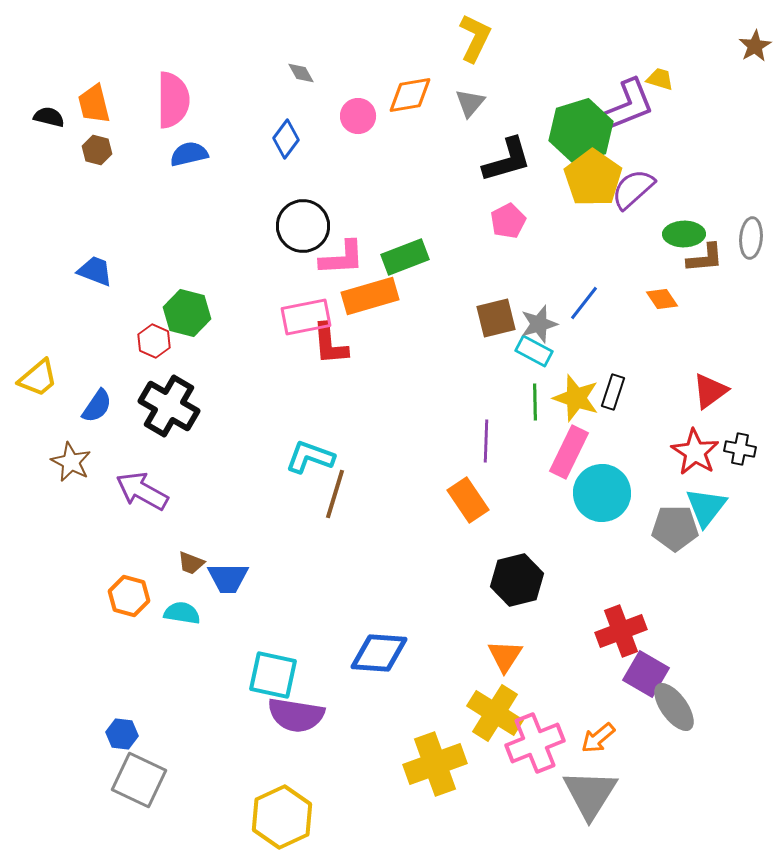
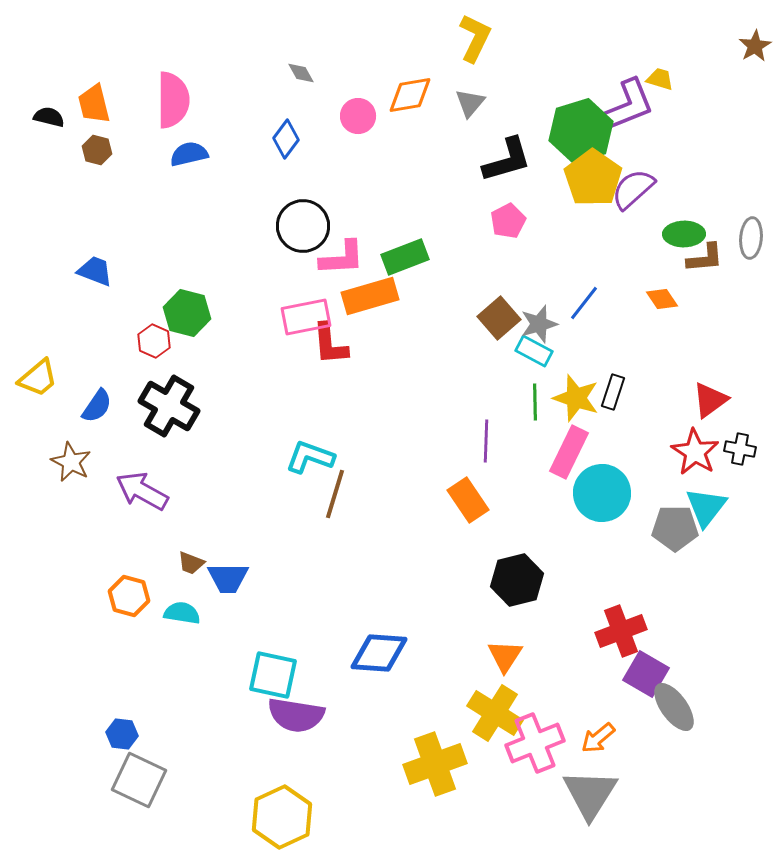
brown square at (496, 318): moved 3 px right; rotated 27 degrees counterclockwise
red triangle at (710, 391): moved 9 px down
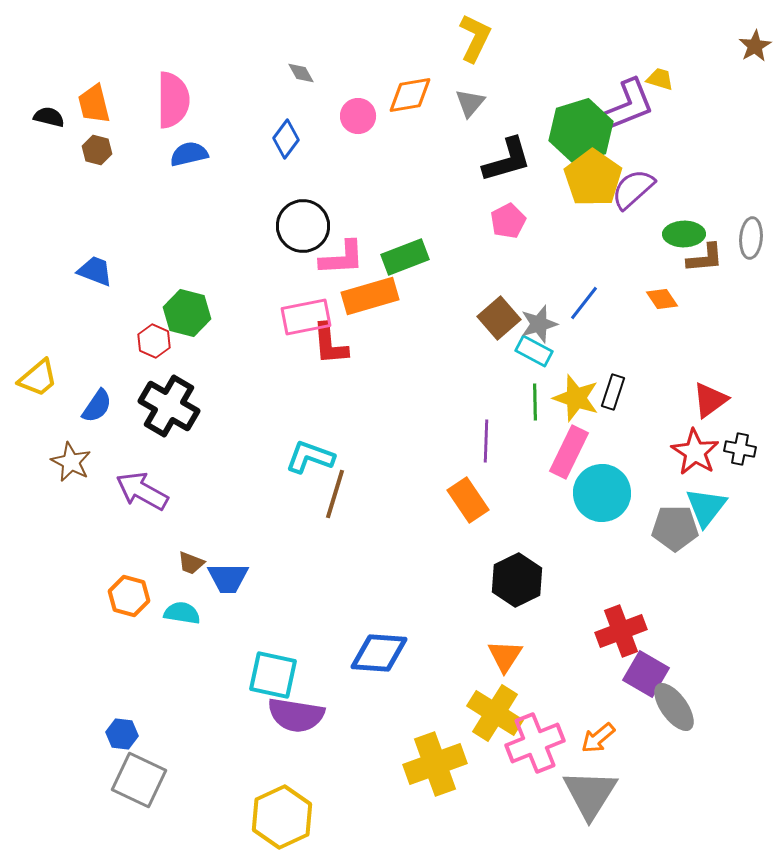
black hexagon at (517, 580): rotated 12 degrees counterclockwise
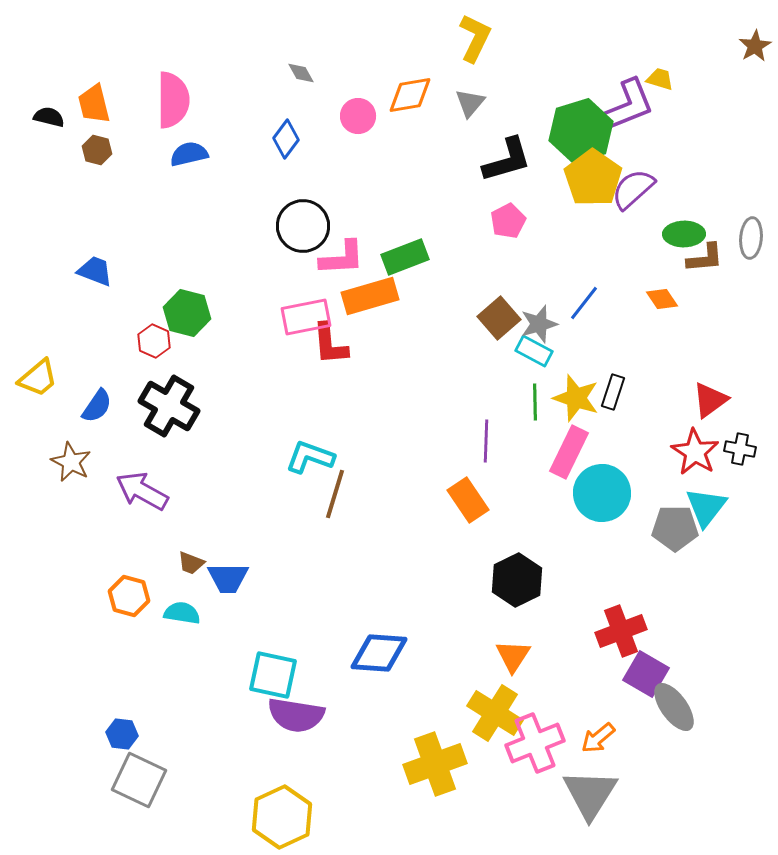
orange triangle at (505, 656): moved 8 px right
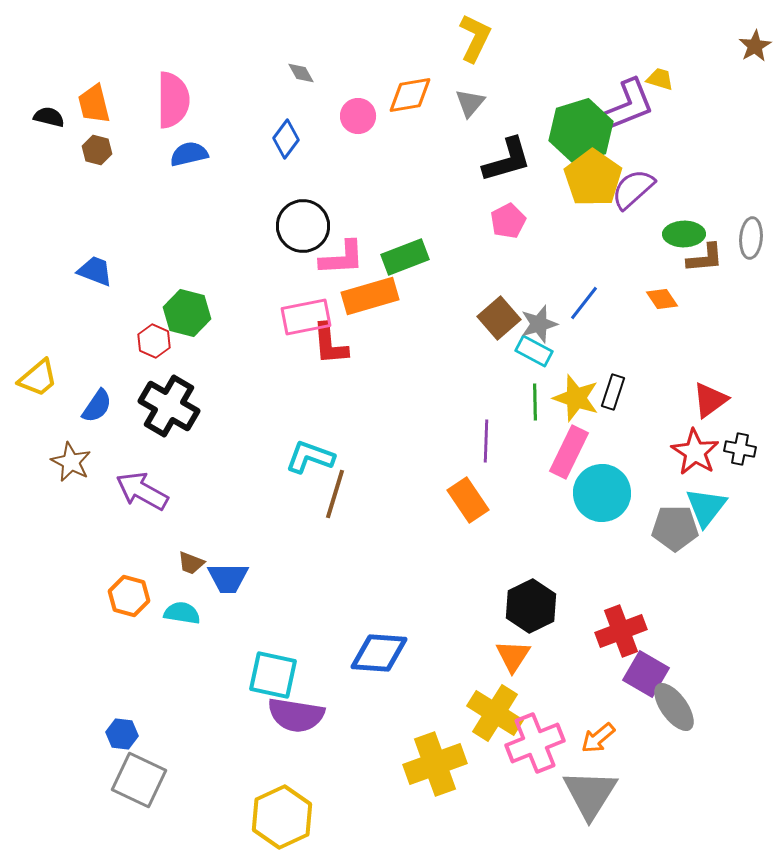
black hexagon at (517, 580): moved 14 px right, 26 px down
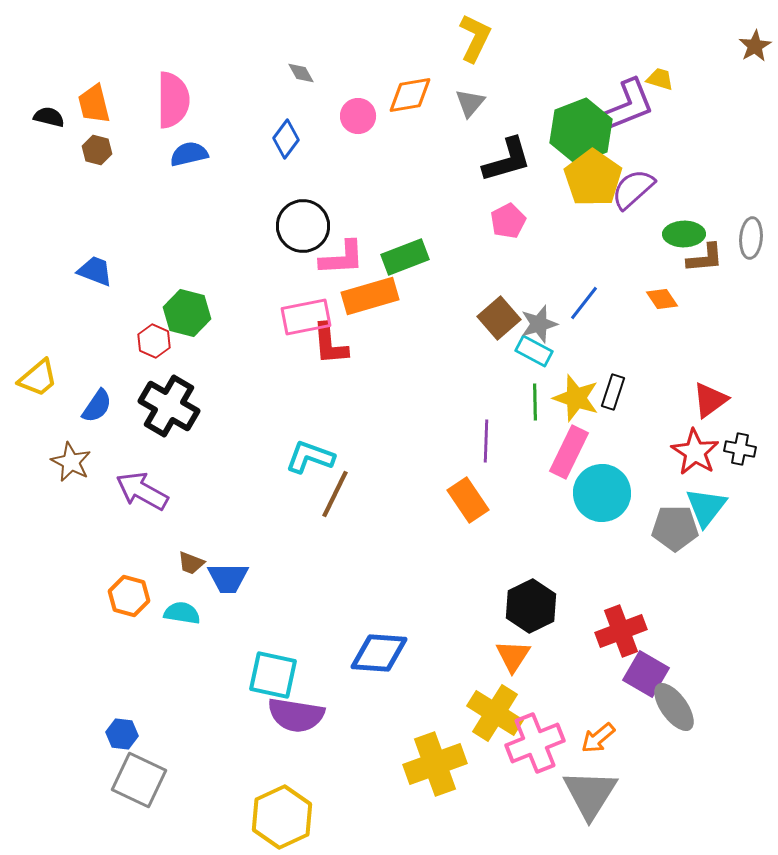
green hexagon at (581, 131): rotated 4 degrees counterclockwise
brown line at (335, 494): rotated 9 degrees clockwise
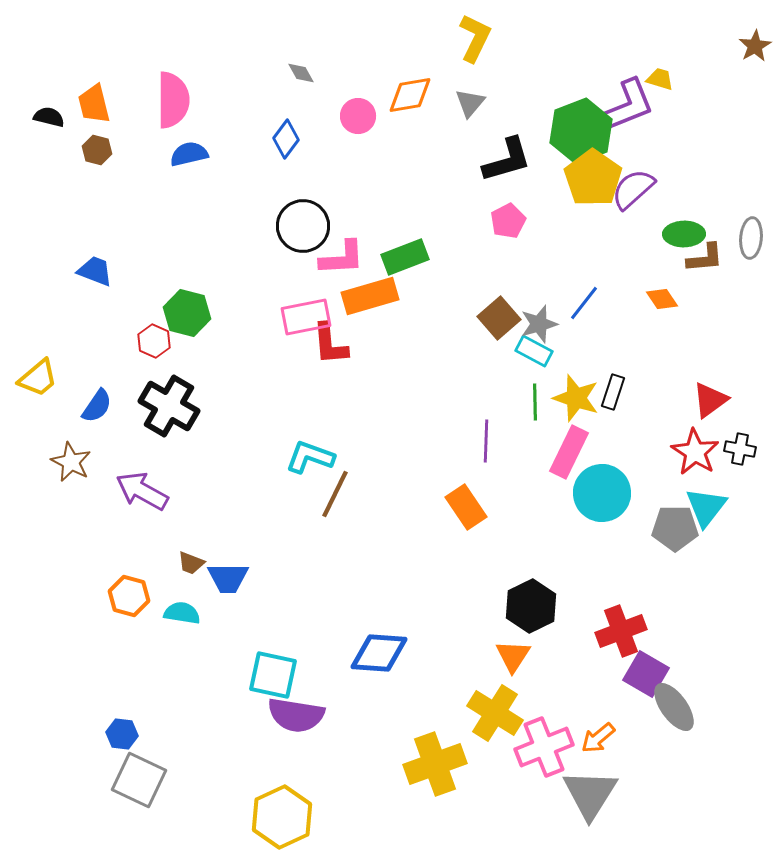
orange rectangle at (468, 500): moved 2 px left, 7 px down
pink cross at (535, 743): moved 9 px right, 4 px down
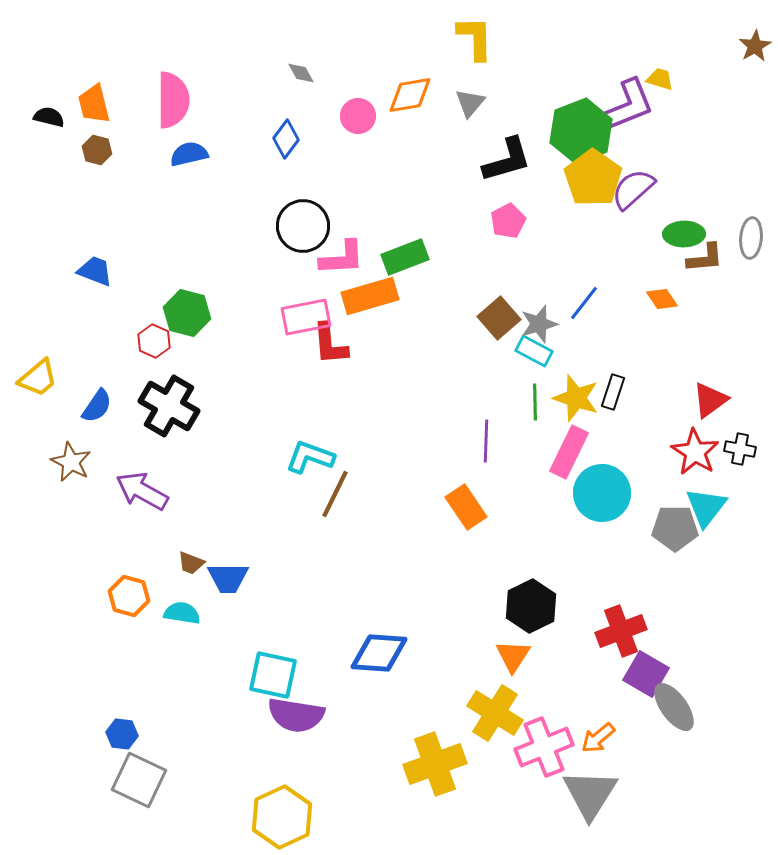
yellow L-shape at (475, 38): rotated 27 degrees counterclockwise
